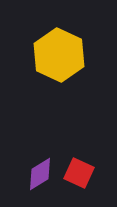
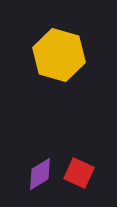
yellow hexagon: rotated 9 degrees counterclockwise
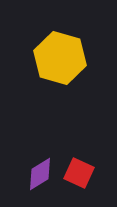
yellow hexagon: moved 1 px right, 3 px down
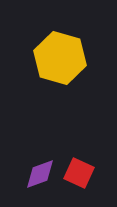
purple diamond: rotated 12 degrees clockwise
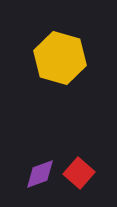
red square: rotated 16 degrees clockwise
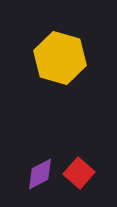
purple diamond: rotated 8 degrees counterclockwise
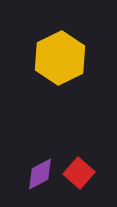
yellow hexagon: rotated 18 degrees clockwise
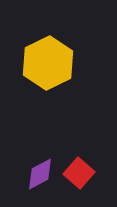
yellow hexagon: moved 12 px left, 5 px down
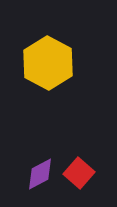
yellow hexagon: rotated 6 degrees counterclockwise
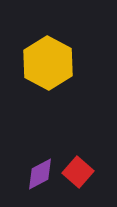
red square: moved 1 px left, 1 px up
